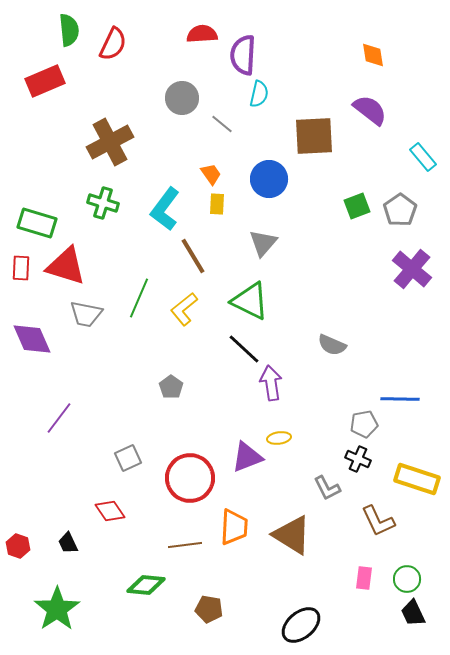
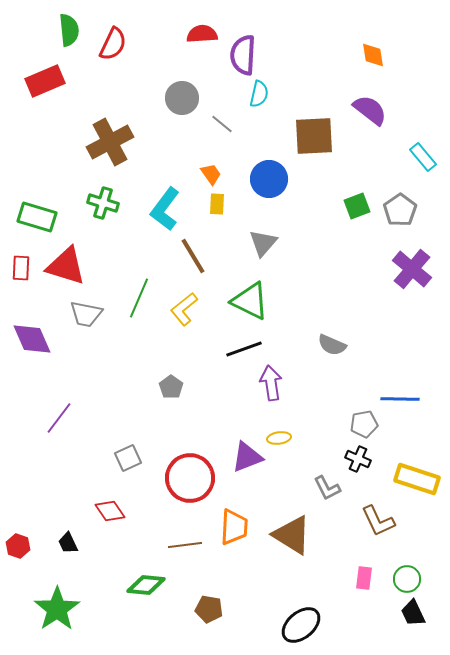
green rectangle at (37, 223): moved 6 px up
black line at (244, 349): rotated 63 degrees counterclockwise
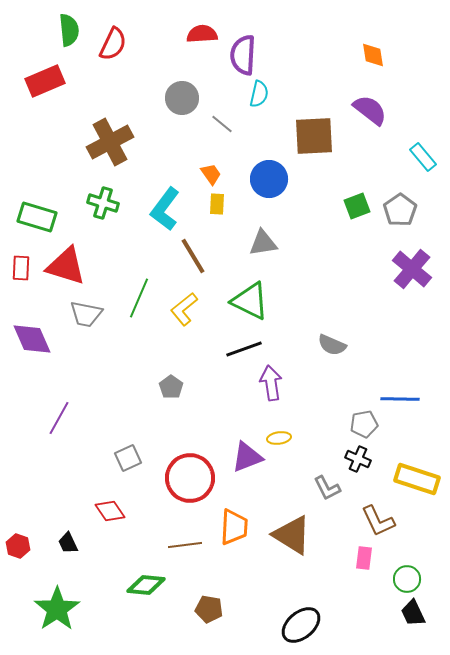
gray triangle at (263, 243): rotated 40 degrees clockwise
purple line at (59, 418): rotated 8 degrees counterclockwise
pink rectangle at (364, 578): moved 20 px up
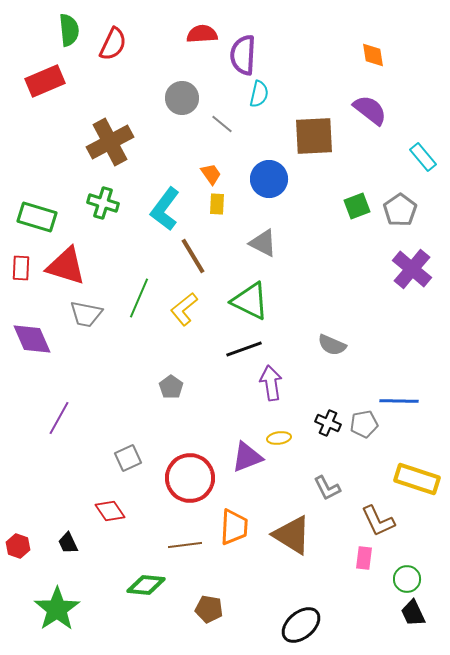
gray triangle at (263, 243): rotated 36 degrees clockwise
blue line at (400, 399): moved 1 px left, 2 px down
black cross at (358, 459): moved 30 px left, 36 px up
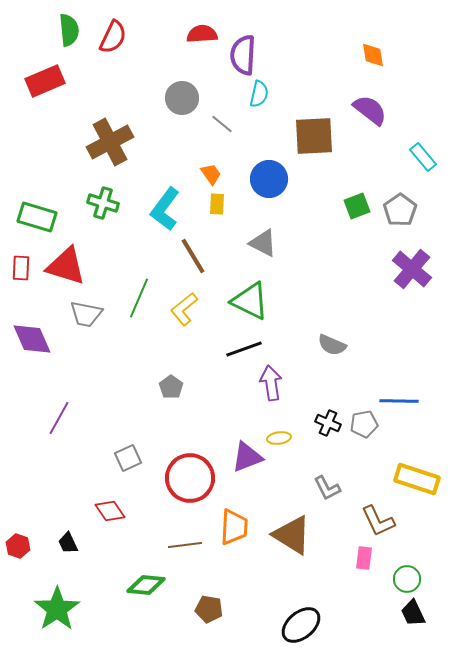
red semicircle at (113, 44): moved 7 px up
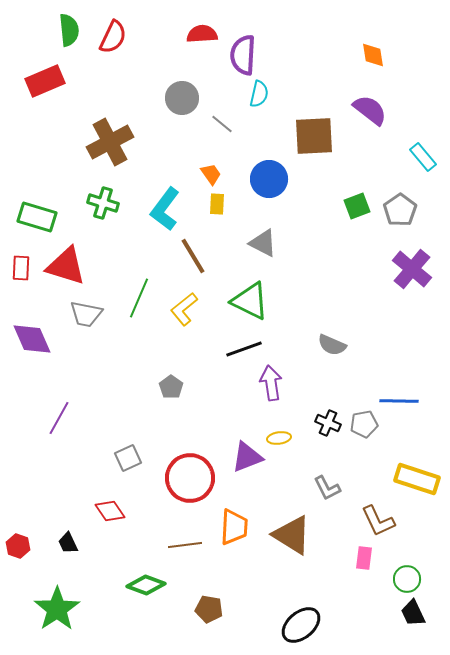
green diamond at (146, 585): rotated 15 degrees clockwise
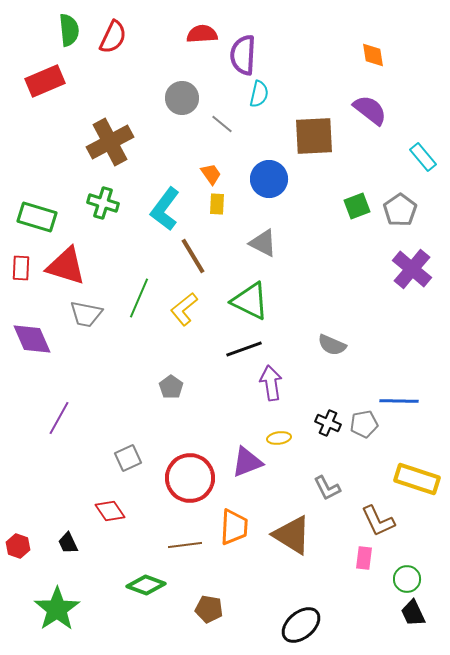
purple triangle at (247, 457): moved 5 px down
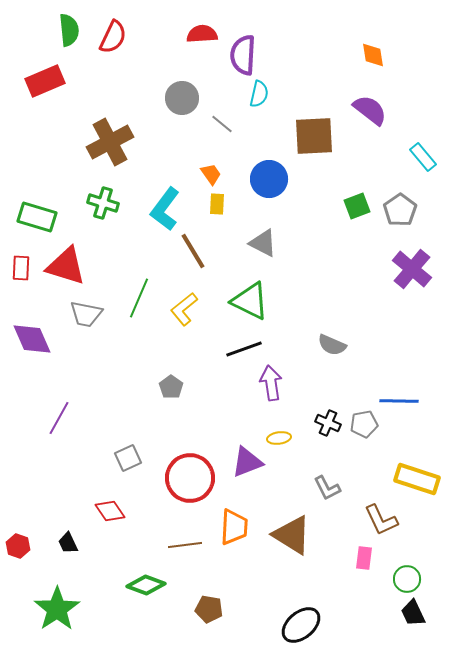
brown line at (193, 256): moved 5 px up
brown L-shape at (378, 521): moved 3 px right, 1 px up
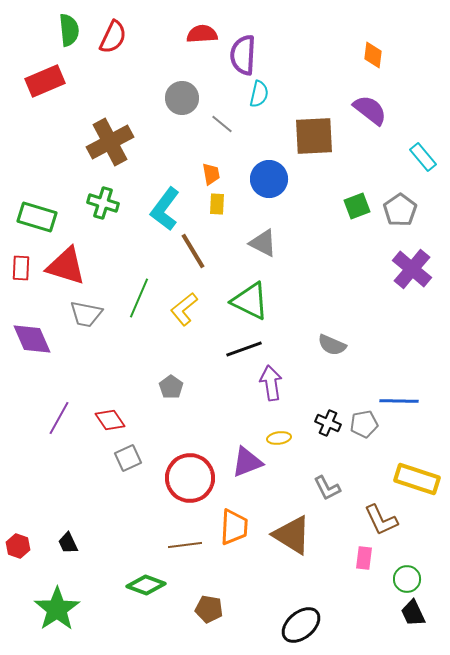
orange diamond at (373, 55): rotated 16 degrees clockwise
orange trapezoid at (211, 174): rotated 25 degrees clockwise
red diamond at (110, 511): moved 91 px up
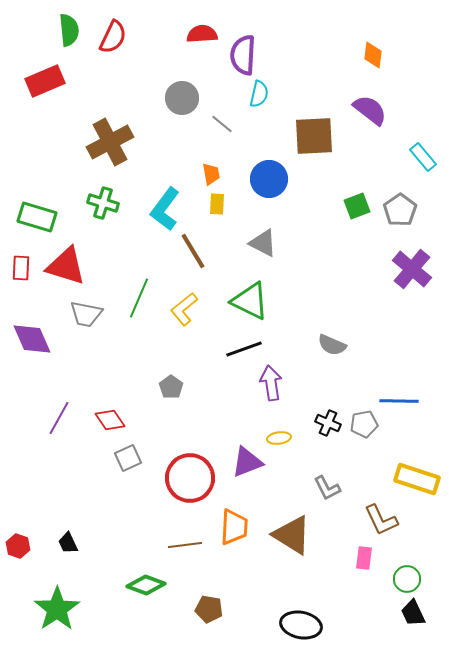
black ellipse at (301, 625): rotated 51 degrees clockwise
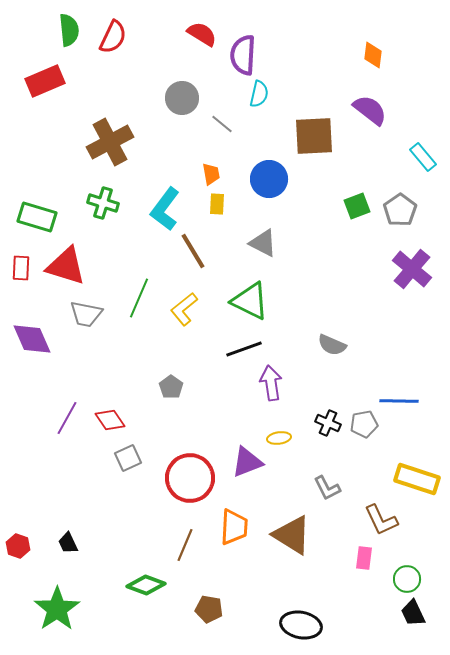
red semicircle at (202, 34): rotated 36 degrees clockwise
purple line at (59, 418): moved 8 px right
brown line at (185, 545): rotated 60 degrees counterclockwise
